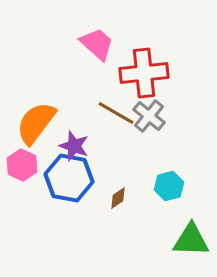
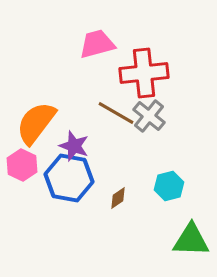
pink trapezoid: rotated 57 degrees counterclockwise
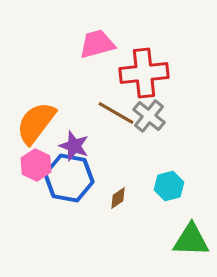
pink hexagon: moved 14 px right
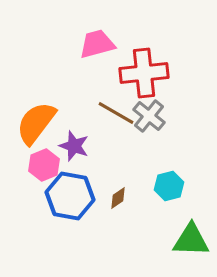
pink hexagon: moved 8 px right; rotated 12 degrees clockwise
blue hexagon: moved 1 px right, 18 px down
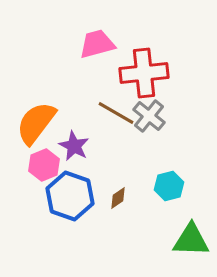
purple star: rotated 8 degrees clockwise
blue hexagon: rotated 9 degrees clockwise
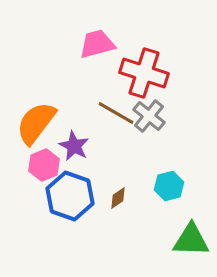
red cross: rotated 24 degrees clockwise
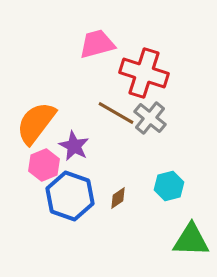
gray cross: moved 1 px right, 2 px down
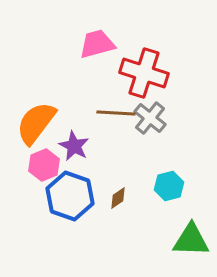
brown line: rotated 27 degrees counterclockwise
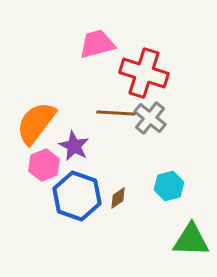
blue hexagon: moved 7 px right
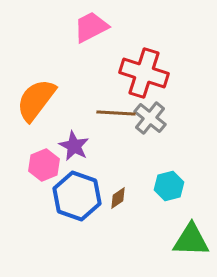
pink trapezoid: moved 6 px left, 17 px up; rotated 12 degrees counterclockwise
orange semicircle: moved 23 px up
